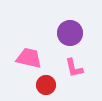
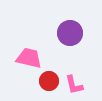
pink L-shape: moved 17 px down
red circle: moved 3 px right, 4 px up
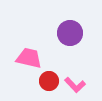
pink L-shape: moved 1 px right; rotated 30 degrees counterclockwise
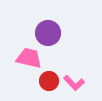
purple circle: moved 22 px left
pink L-shape: moved 1 px left, 2 px up
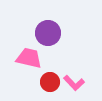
red circle: moved 1 px right, 1 px down
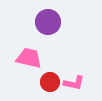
purple circle: moved 11 px up
pink L-shape: rotated 35 degrees counterclockwise
